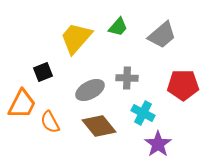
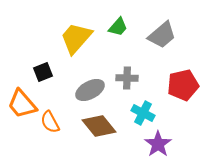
red pentagon: rotated 12 degrees counterclockwise
orange trapezoid: rotated 112 degrees clockwise
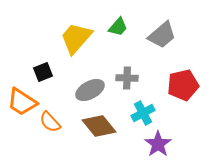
orange trapezoid: moved 2 px up; rotated 16 degrees counterclockwise
cyan cross: rotated 35 degrees clockwise
orange semicircle: rotated 15 degrees counterclockwise
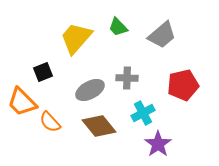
green trapezoid: rotated 95 degrees clockwise
orange trapezoid: rotated 12 degrees clockwise
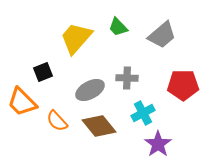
red pentagon: rotated 12 degrees clockwise
orange semicircle: moved 7 px right, 1 px up
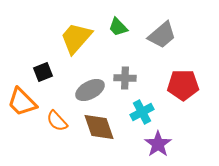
gray cross: moved 2 px left
cyan cross: moved 1 px left, 1 px up
brown diamond: moved 1 px down; rotated 20 degrees clockwise
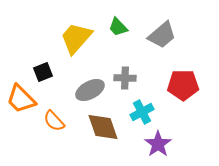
orange trapezoid: moved 1 px left, 3 px up
orange semicircle: moved 3 px left
brown diamond: moved 4 px right
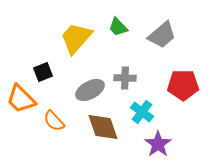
cyan cross: rotated 25 degrees counterclockwise
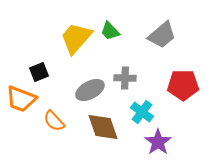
green trapezoid: moved 8 px left, 4 px down
black square: moved 4 px left
orange trapezoid: rotated 24 degrees counterclockwise
purple star: moved 2 px up
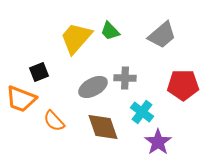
gray ellipse: moved 3 px right, 3 px up
